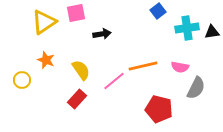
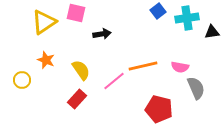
pink square: rotated 24 degrees clockwise
cyan cross: moved 10 px up
gray semicircle: rotated 50 degrees counterclockwise
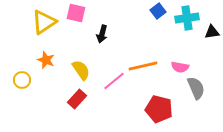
black arrow: rotated 114 degrees clockwise
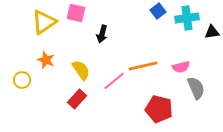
pink semicircle: moved 1 px right; rotated 24 degrees counterclockwise
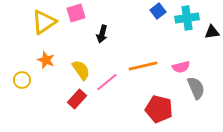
pink square: rotated 30 degrees counterclockwise
pink line: moved 7 px left, 1 px down
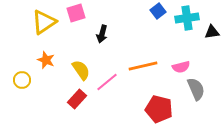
gray semicircle: moved 1 px down
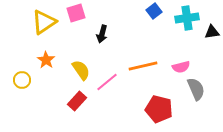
blue square: moved 4 px left
orange star: rotated 12 degrees clockwise
red rectangle: moved 2 px down
